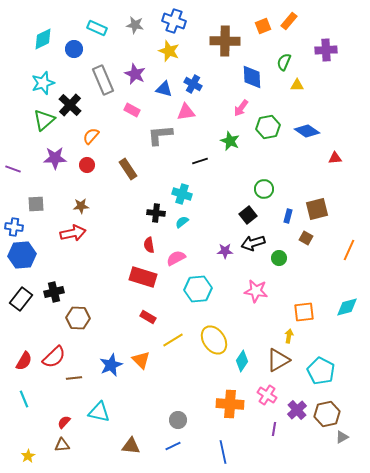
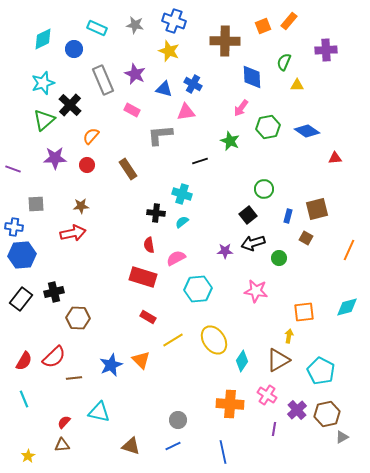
brown triangle at (131, 446): rotated 12 degrees clockwise
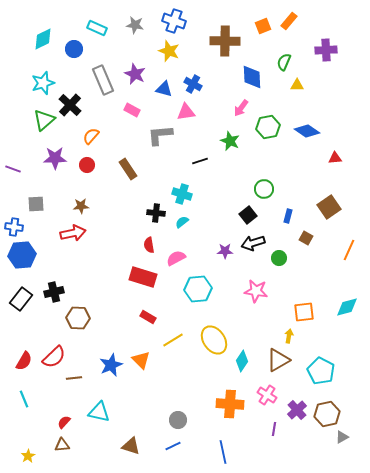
brown square at (317, 209): moved 12 px right, 2 px up; rotated 20 degrees counterclockwise
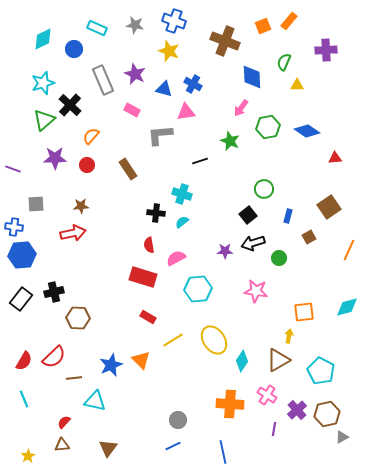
brown cross at (225, 41): rotated 20 degrees clockwise
brown square at (306, 238): moved 3 px right, 1 px up; rotated 32 degrees clockwise
cyan triangle at (99, 412): moved 4 px left, 11 px up
brown triangle at (131, 446): moved 23 px left, 2 px down; rotated 48 degrees clockwise
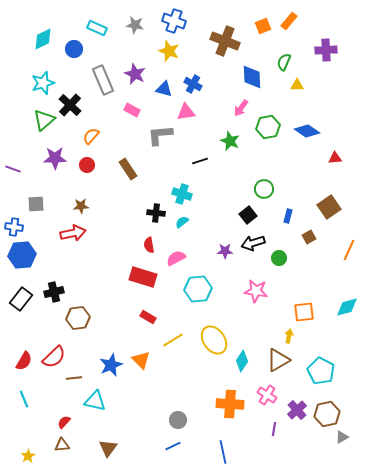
brown hexagon at (78, 318): rotated 10 degrees counterclockwise
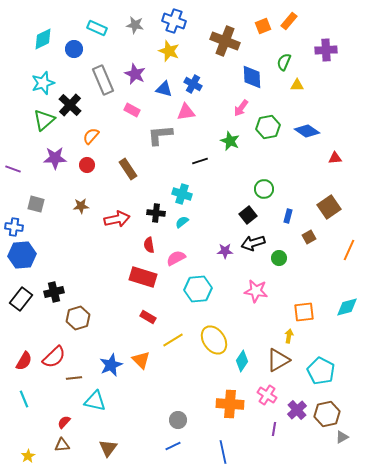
gray square at (36, 204): rotated 18 degrees clockwise
red arrow at (73, 233): moved 44 px right, 14 px up
brown hexagon at (78, 318): rotated 10 degrees counterclockwise
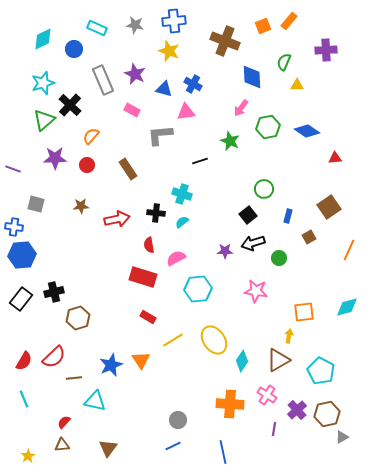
blue cross at (174, 21): rotated 25 degrees counterclockwise
orange triangle at (141, 360): rotated 12 degrees clockwise
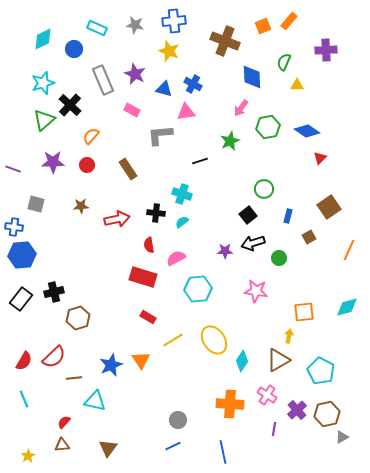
green star at (230, 141): rotated 24 degrees clockwise
purple star at (55, 158): moved 2 px left, 4 px down
red triangle at (335, 158): moved 15 px left; rotated 40 degrees counterclockwise
